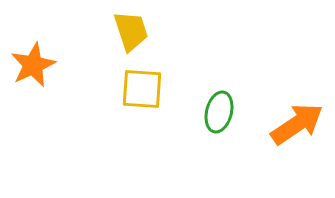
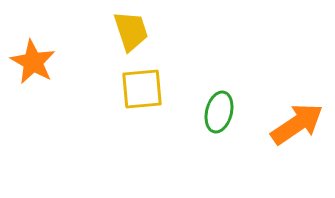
orange star: moved 3 px up; rotated 18 degrees counterclockwise
yellow square: rotated 9 degrees counterclockwise
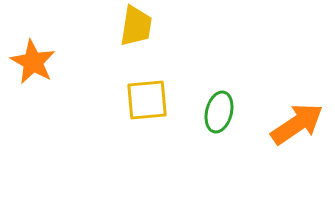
yellow trapezoid: moved 5 px right, 5 px up; rotated 27 degrees clockwise
yellow square: moved 5 px right, 11 px down
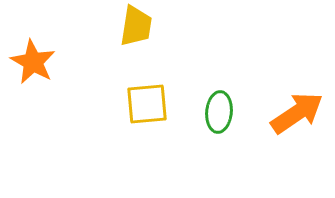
yellow square: moved 4 px down
green ellipse: rotated 9 degrees counterclockwise
orange arrow: moved 11 px up
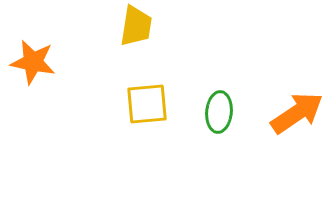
orange star: rotated 18 degrees counterclockwise
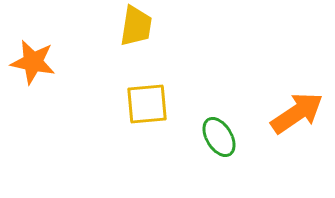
green ellipse: moved 25 px down; rotated 36 degrees counterclockwise
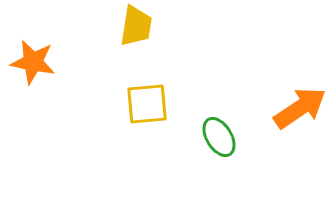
orange arrow: moved 3 px right, 5 px up
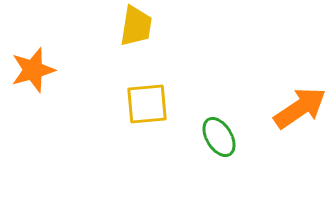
orange star: moved 8 px down; rotated 27 degrees counterclockwise
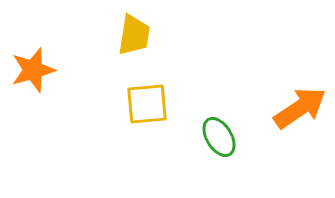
yellow trapezoid: moved 2 px left, 9 px down
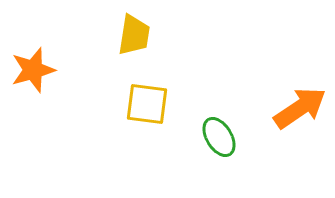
yellow square: rotated 12 degrees clockwise
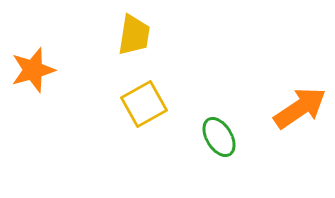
yellow square: moved 3 px left; rotated 36 degrees counterclockwise
